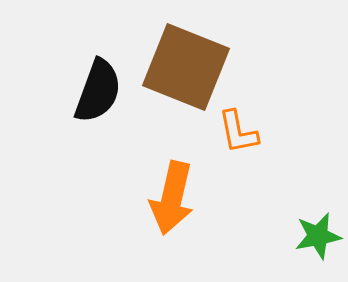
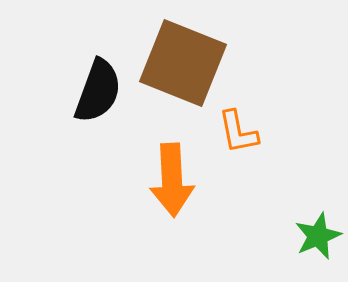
brown square: moved 3 px left, 4 px up
orange arrow: moved 18 px up; rotated 16 degrees counterclockwise
green star: rotated 12 degrees counterclockwise
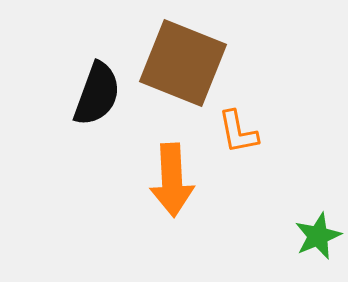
black semicircle: moved 1 px left, 3 px down
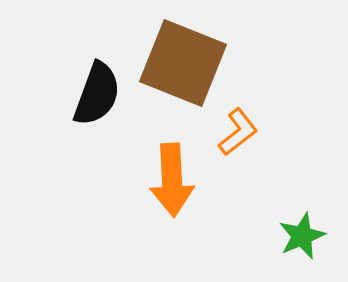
orange L-shape: rotated 117 degrees counterclockwise
green star: moved 16 px left
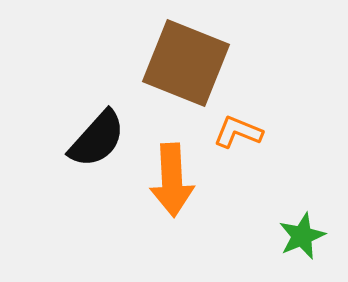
brown square: moved 3 px right
black semicircle: moved 45 px down; rotated 22 degrees clockwise
orange L-shape: rotated 120 degrees counterclockwise
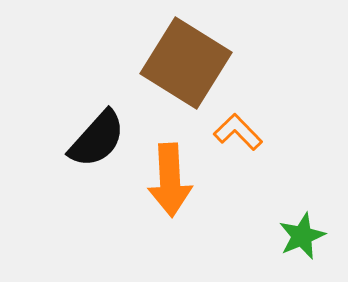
brown square: rotated 10 degrees clockwise
orange L-shape: rotated 24 degrees clockwise
orange arrow: moved 2 px left
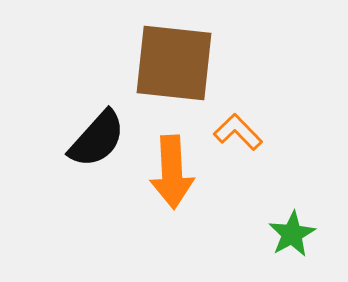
brown square: moved 12 px left; rotated 26 degrees counterclockwise
orange arrow: moved 2 px right, 8 px up
green star: moved 10 px left, 2 px up; rotated 6 degrees counterclockwise
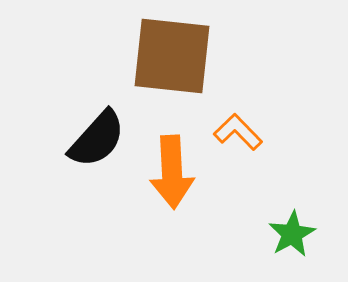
brown square: moved 2 px left, 7 px up
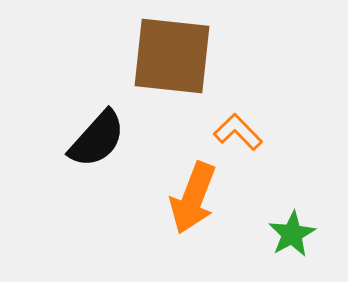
orange arrow: moved 21 px right, 26 px down; rotated 24 degrees clockwise
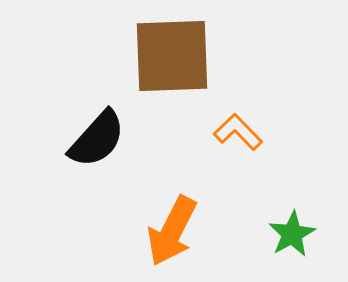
brown square: rotated 8 degrees counterclockwise
orange arrow: moved 21 px left, 33 px down; rotated 6 degrees clockwise
